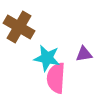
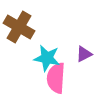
purple triangle: rotated 18 degrees counterclockwise
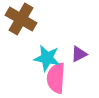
brown cross: moved 2 px right, 8 px up
purple triangle: moved 5 px left
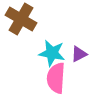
cyan star: moved 5 px right, 5 px up
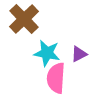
brown cross: moved 3 px right; rotated 16 degrees clockwise
cyan star: moved 5 px left
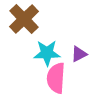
cyan star: rotated 12 degrees counterclockwise
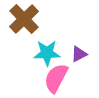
pink semicircle: rotated 24 degrees clockwise
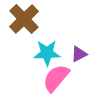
pink semicircle: rotated 12 degrees clockwise
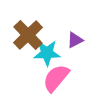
brown cross: moved 4 px right, 16 px down
purple triangle: moved 4 px left, 14 px up
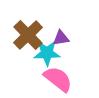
purple triangle: moved 14 px left, 2 px up; rotated 18 degrees clockwise
pink semicircle: moved 2 px right, 1 px down; rotated 88 degrees clockwise
